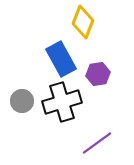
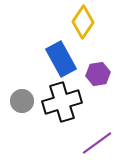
yellow diamond: rotated 12 degrees clockwise
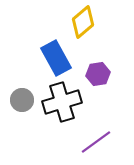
yellow diamond: rotated 16 degrees clockwise
blue rectangle: moved 5 px left, 1 px up
gray circle: moved 1 px up
purple line: moved 1 px left, 1 px up
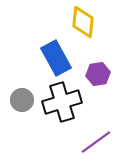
yellow diamond: rotated 44 degrees counterclockwise
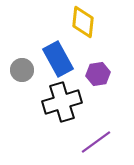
blue rectangle: moved 2 px right, 1 px down
gray circle: moved 30 px up
